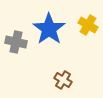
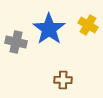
brown cross: rotated 30 degrees counterclockwise
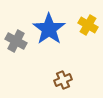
gray cross: moved 1 px up; rotated 15 degrees clockwise
brown cross: rotated 24 degrees counterclockwise
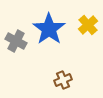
yellow cross: rotated 18 degrees clockwise
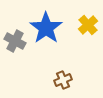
blue star: moved 3 px left, 1 px up
gray cross: moved 1 px left
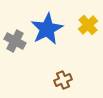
blue star: moved 1 px right, 1 px down; rotated 8 degrees clockwise
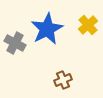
gray cross: moved 2 px down
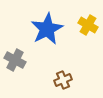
yellow cross: rotated 18 degrees counterclockwise
gray cross: moved 17 px down
